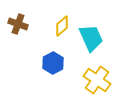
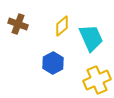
yellow cross: rotated 32 degrees clockwise
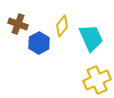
yellow diamond: rotated 10 degrees counterclockwise
blue hexagon: moved 14 px left, 20 px up
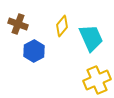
blue hexagon: moved 5 px left, 8 px down
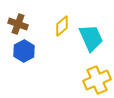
yellow diamond: rotated 10 degrees clockwise
blue hexagon: moved 10 px left
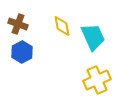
yellow diamond: rotated 60 degrees counterclockwise
cyan trapezoid: moved 2 px right, 1 px up
blue hexagon: moved 2 px left, 1 px down
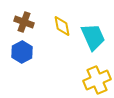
brown cross: moved 6 px right, 2 px up
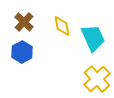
brown cross: rotated 24 degrees clockwise
cyan trapezoid: moved 1 px down
yellow cross: moved 1 px up; rotated 20 degrees counterclockwise
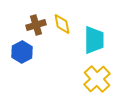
brown cross: moved 12 px right, 3 px down; rotated 30 degrees clockwise
yellow diamond: moved 2 px up
cyan trapezoid: moved 1 px right, 2 px down; rotated 24 degrees clockwise
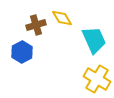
yellow diamond: moved 6 px up; rotated 20 degrees counterclockwise
cyan trapezoid: rotated 24 degrees counterclockwise
yellow cross: rotated 16 degrees counterclockwise
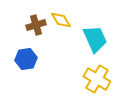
yellow diamond: moved 1 px left, 2 px down
cyan trapezoid: moved 1 px right, 1 px up
blue hexagon: moved 4 px right, 7 px down; rotated 20 degrees clockwise
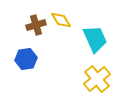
yellow cross: rotated 20 degrees clockwise
